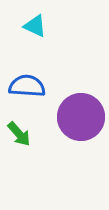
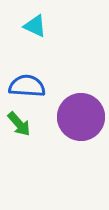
green arrow: moved 10 px up
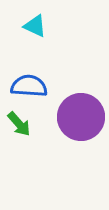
blue semicircle: moved 2 px right
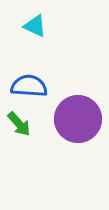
purple circle: moved 3 px left, 2 px down
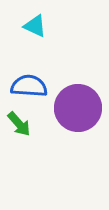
purple circle: moved 11 px up
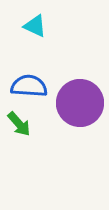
purple circle: moved 2 px right, 5 px up
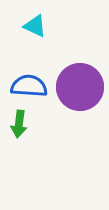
purple circle: moved 16 px up
green arrow: rotated 48 degrees clockwise
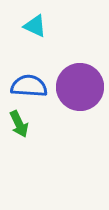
green arrow: rotated 32 degrees counterclockwise
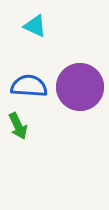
green arrow: moved 1 px left, 2 px down
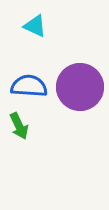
green arrow: moved 1 px right
